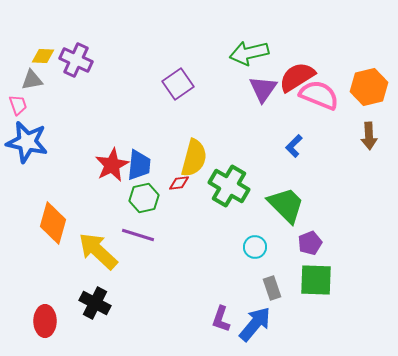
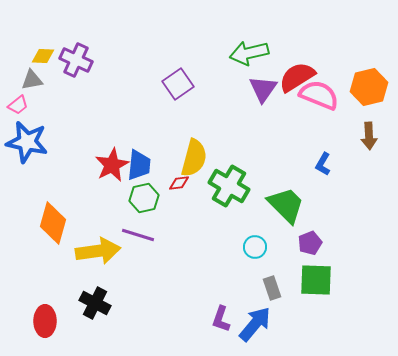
pink trapezoid: rotated 70 degrees clockwise
blue L-shape: moved 29 px right, 18 px down; rotated 15 degrees counterclockwise
yellow arrow: rotated 129 degrees clockwise
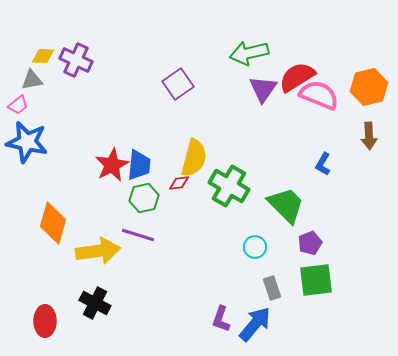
green square: rotated 9 degrees counterclockwise
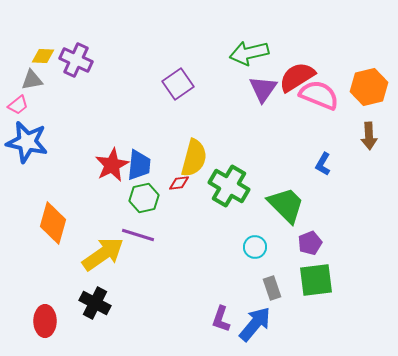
yellow arrow: moved 5 px right, 3 px down; rotated 27 degrees counterclockwise
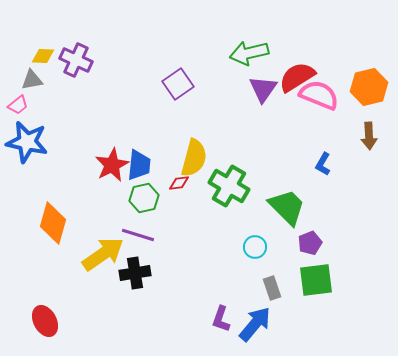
green trapezoid: moved 1 px right, 2 px down
black cross: moved 40 px right, 30 px up; rotated 36 degrees counterclockwise
red ellipse: rotated 28 degrees counterclockwise
